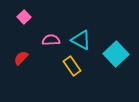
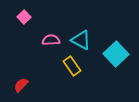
red semicircle: moved 27 px down
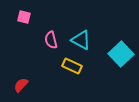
pink square: rotated 32 degrees counterclockwise
pink semicircle: rotated 102 degrees counterclockwise
cyan square: moved 5 px right
yellow rectangle: rotated 30 degrees counterclockwise
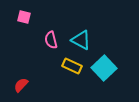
cyan square: moved 17 px left, 14 px down
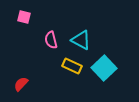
red semicircle: moved 1 px up
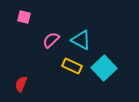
pink semicircle: rotated 60 degrees clockwise
red semicircle: rotated 21 degrees counterclockwise
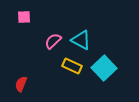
pink square: rotated 16 degrees counterclockwise
pink semicircle: moved 2 px right, 1 px down
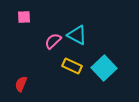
cyan triangle: moved 4 px left, 5 px up
